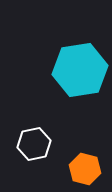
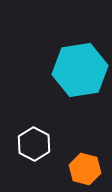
white hexagon: rotated 20 degrees counterclockwise
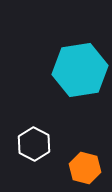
orange hexagon: moved 1 px up
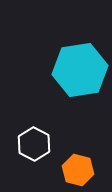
orange hexagon: moved 7 px left, 2 px down
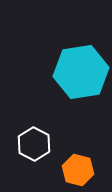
cyan hexagon: moved 1 px right, 2 px down
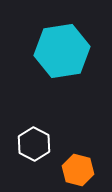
cyan hexagon: moved 19 px left, 21 px up
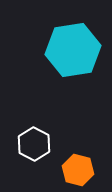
cyan hexagon: moved 11 px right, 1 px up
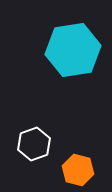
white hexagon: rotated 12 degrees clockwise
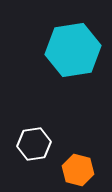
white hexagon: rotated 12 degrees clockwise
